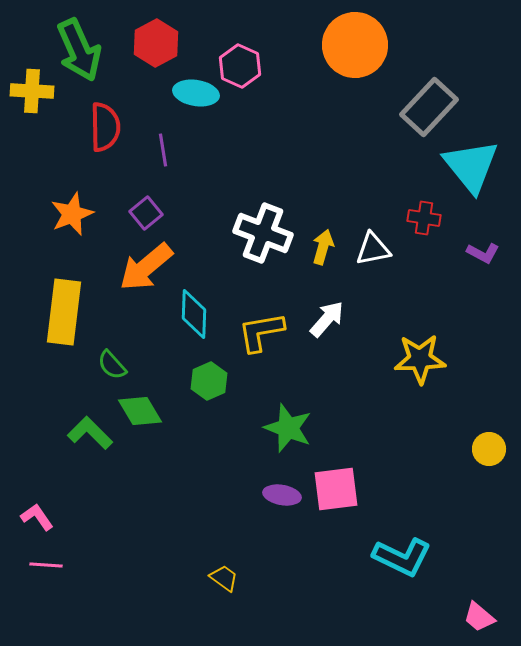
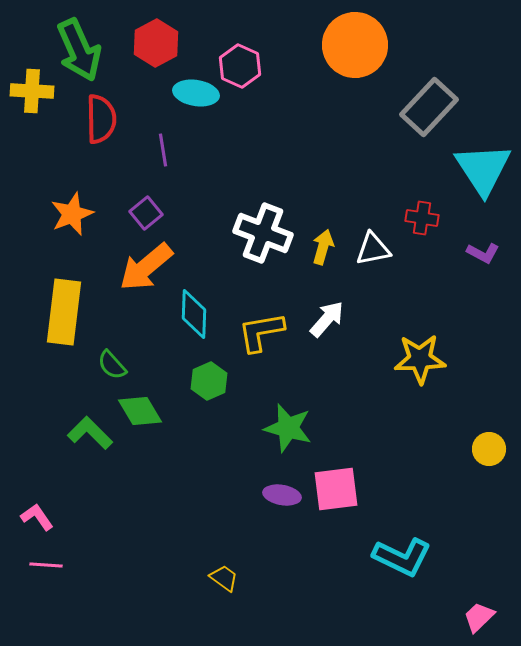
red semicircle: moved 4 px left, 8 px up
cyan triangle: moved 12 px right, 3 px down; rotated 6 degrees clockwise
red cross: moved 2 px left
green star: rotated 6 degrees counterclockwise
pink trapezoid: rotated 96 degrees clockwise
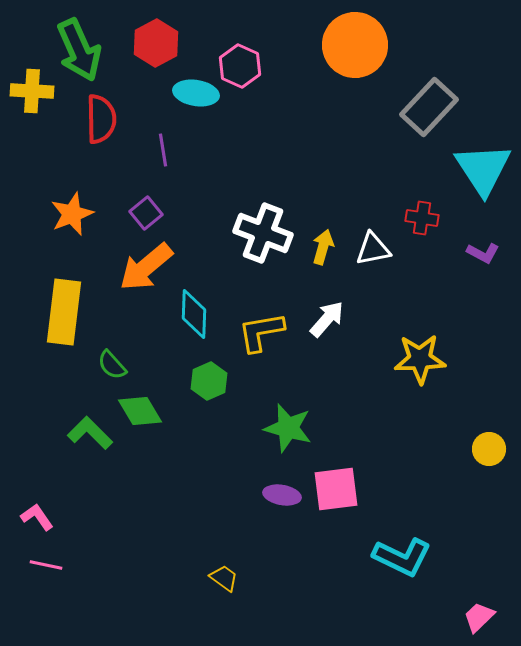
pink line: rotated 8 degrees clockwise
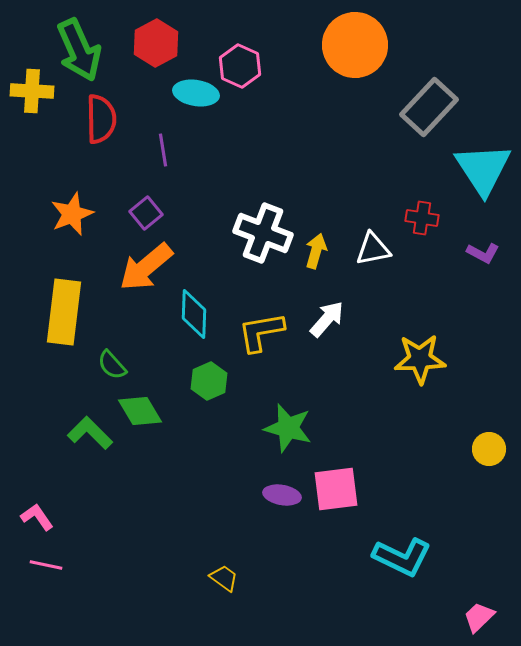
yellow arrow: moved 7 px left, 4 px down
